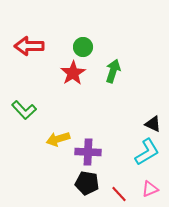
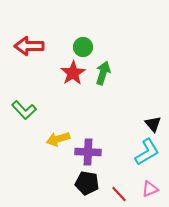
green arrow: moved 10 px left, 2 px down
black triangle: rotated 24 degrees clockwise
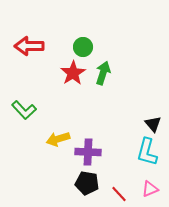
cyan L-shape: rotated 136 degrees clockwise
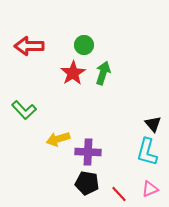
green circle: moved 1 px right, 2 px up
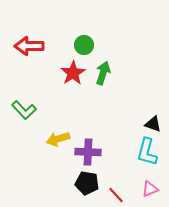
black triangle: rotated 30 degrees counterclockwise
red line: moved 3 px left, 1 px down
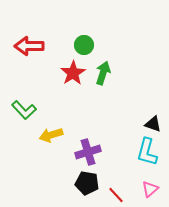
yellow arrow: moved 7 px left, 4 px up
purple cross: rotated 20 degrees counterclockwise
pink triangle: rotated 18 degrees counterclockwise
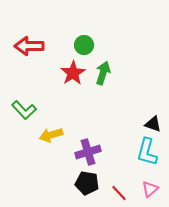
red line: moved 3 px right, 2 px up
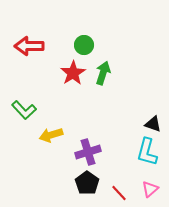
black pentagon: rotated 25 degrees clockwise
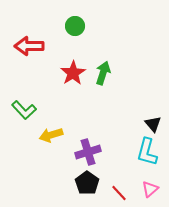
green circle: moved 9 px left, 19 px up
black triangle: rotated 30 degrees clockwise
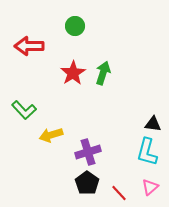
black triangle: rotated 42 degrees counterclockwise
pink triangle: moved 2 px up
